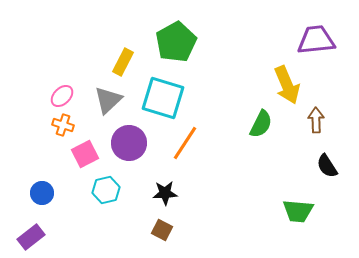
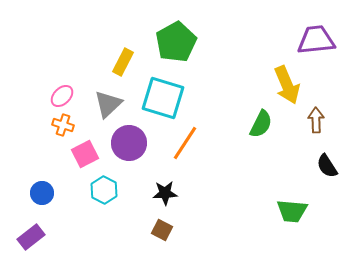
gray triangle: moved 4 px down
cyan hexagon: moved 2 px left; rotated 20 degrees counterclockwise
green trapezoid: moved 6 px left
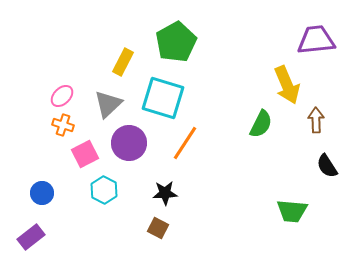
brown square: moved 4 px left, 2 px up
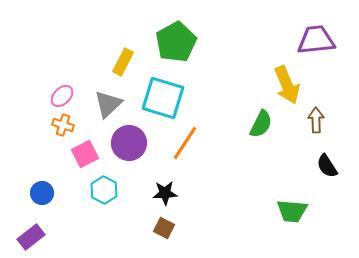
brown square: moved 6 px right
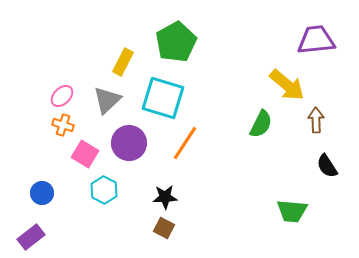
yellow arrow: rotated 27 degrees counterclockwise
gray triangle: moved 1 px left, 4 px up
pink square: rotated 32 degrees counterclockwise
black star: moved 4 px down
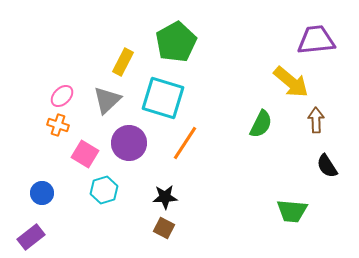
yellow arrow: moved 4 px right, 3 px up
orange cross: moved 5 px left
cyan hexagon: rotated 16 degrees clockwise
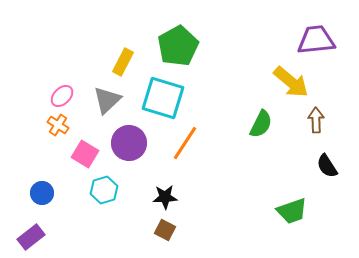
green pentagon: moved 2 px right, 4 px down
orange cross: rotated 15 degrees clockwise
green trapezoid: rotated 24 degrees counterclockwise
brown square: moved 1 px right, 2 px down
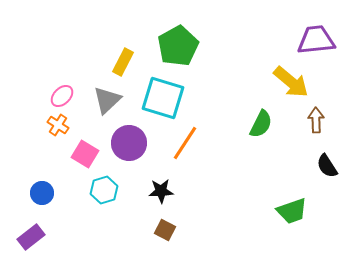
black star: moved 4 px left, 6 px up
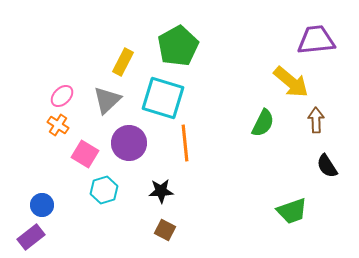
green semicircle: moved 2 px right, 1 px up
orange line: rotated 39 degrees counterclockwise
blue circle: moved 12 px down
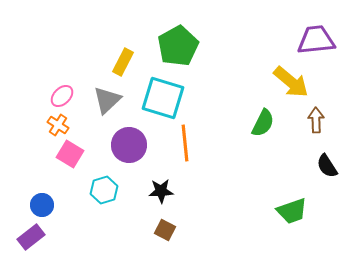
purple circle: moved 2 px down
pink square: moved 15 px left
